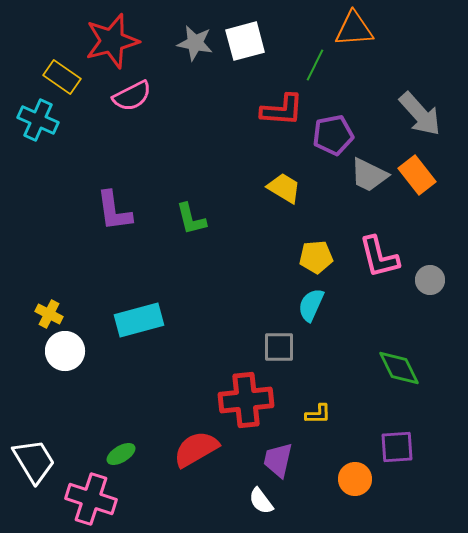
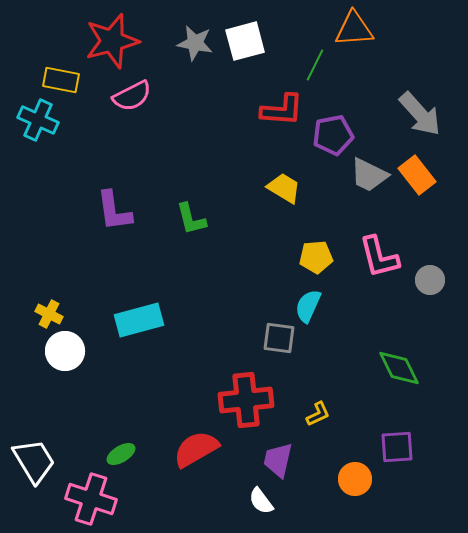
yellow rectangle: moved 1 px left, 3 px down; rotated 24 degrees counterclockwise
cyan semicircle: moved 3 px left, 1 px down
gray square: moved 9 px up; rotated 8 degrees clockwise
yellow L-shape: rotated 24 degrees counterclockwise
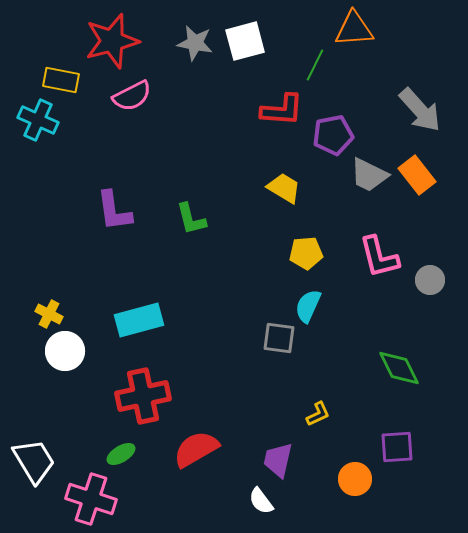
gray arrow: moved 4 px up
yellow pentagon: moved 10 px left, 4 px up
red cross: moved 103 px left, 4 px up; rotated 6 degrees counterclockwise
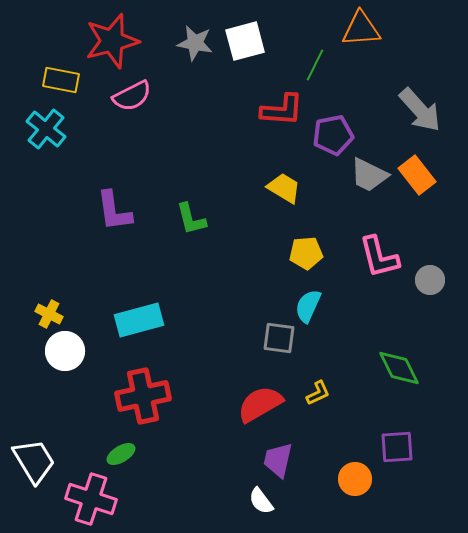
orange triangle: moved 7 px right
cyan cross: moved 8 px right, 9 px down; rotated 15 degrees clockwise
yellow L-shape: moved 21 px up
red semicircle: moved 64 px right, 45 px up
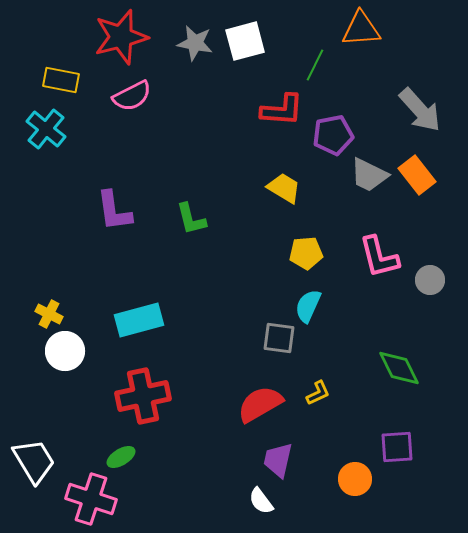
red star: moved 9 px right, 4 px up
green ellipse: moved 3 px down
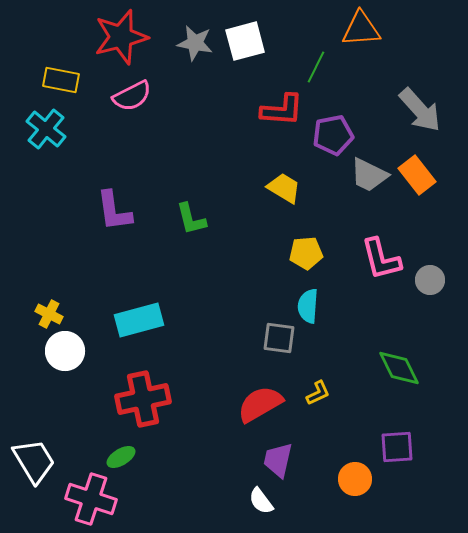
green line: moved 1 px right, 2 px down
pink L-shape: moved 2 px right, 2 px down
cyan semicircle: rotated 20 degrees counterclockwise
red cross: moved 3 px down
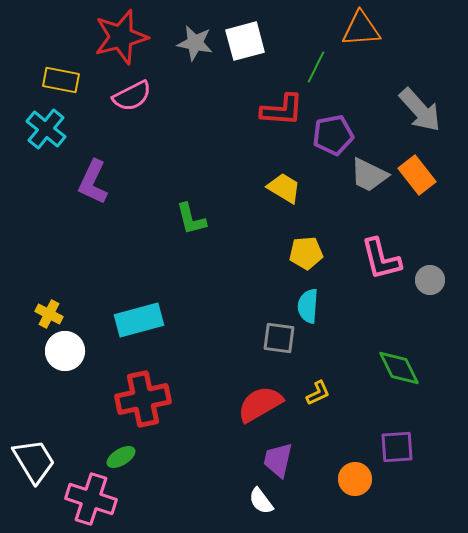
purple L-shape: moved 21 px left, 29 px up; rotated 33 degrees clockwise
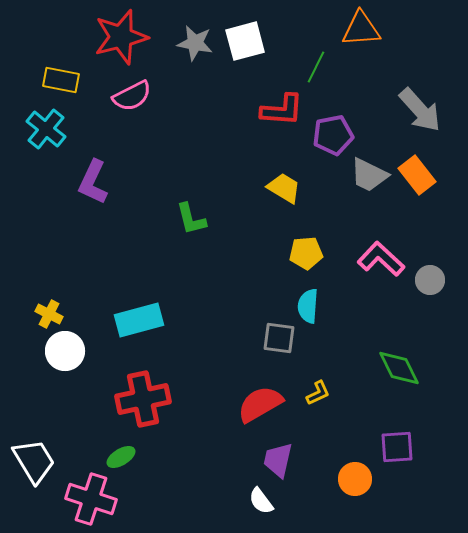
pink L-shape: rotated 147 degrees clockwise
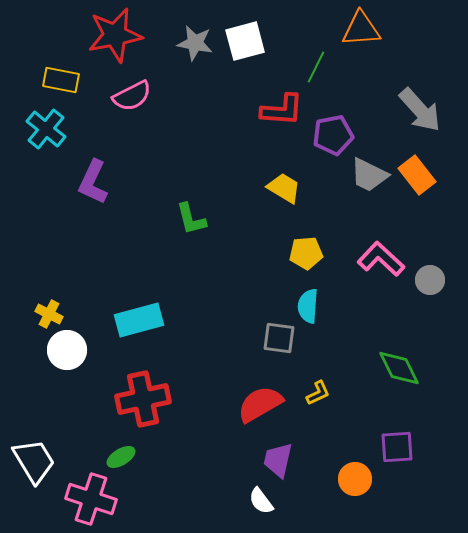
red star: moved 6 px left, 2 px up; rotated 4 degrees clockwise
white circle: moved 2 px right, 1 px up
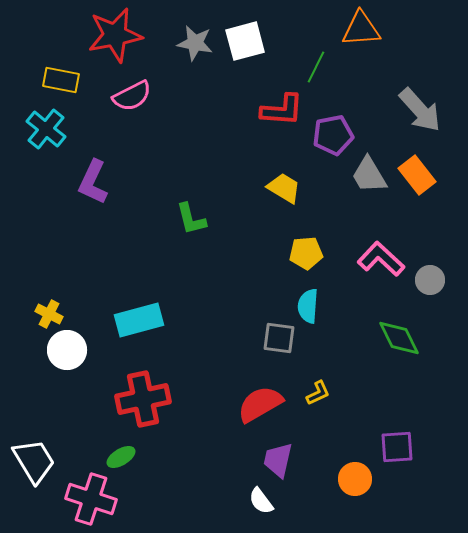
gray trapezoid: rotated 33 degrees clockwise
green diamond: moved 30 px up
